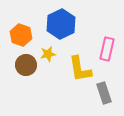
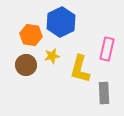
blue hexagon: moved 2 px up
orange hexagon: moved 10 px right; rotated 10 degrees counterclockwise
yellow star: moved 4 px right, 2 px down
yellow L-shape: rotated 24 degrees clockwise
gray rectangle: rotated 15 degrees clockwise
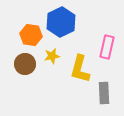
pink rectangle: moved 2 px up
brown circle: moved 1 px left, 1 px up
